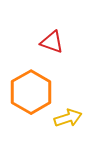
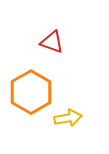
yellow arrow: rotated 8 degrees clockwise
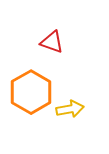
yellow arrow: moved 2 px right, 9 px up
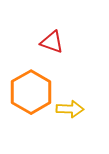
yellow arrow: rotated 12 degrees clockwise
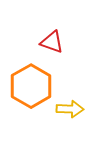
orange hexagon: moved 6 px up
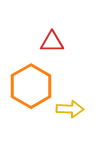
red triangle: rotated 20 degrees counterclockwise
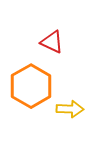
red triangle: rotated 25 degrees clockwise
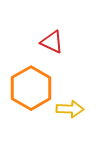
orange hexagon: moved 2 px down
